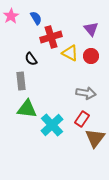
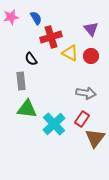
pink star: moved 1 px down; rotated 21 degrees clockwise
cyan cross: moved 2 px right, 1 px up
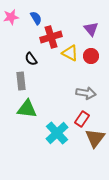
cyan cross: moved 3 px right, 9 px down
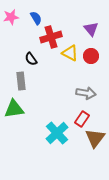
green triangle: moved 13 px left; rotated 15 degrees counterclockwise
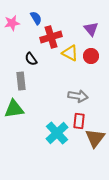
pink star: moved 1 px right, 6 px down
gray arrow: moved 8 px left, 3 px down
red rectangle: moved 3 px left, 2 px down; rotated 28 degrees counterclockwise
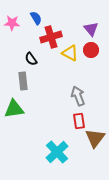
pink star: rotated 14 degrees clockwise
red circle: moved 6 px up
gray rectangle: moved 2 px right
gray arrow: rotated 120 degrees counterclockwise
red rectangle: rotated 14 degrees counterclockwise
cyan cross: moved 19 px down
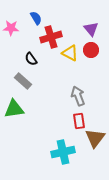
pink star: moved 1 px left, 5 px down
gray rectangle: rotated 42 degrees counterclockwise
cyan cross: moved 6 px right; rotated 30 degrees clockwise
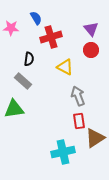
yellow triangle: moved 5 px left, 14 px down
black semicircle: moved 2 px left; rotated 136 degrees counterclockwise
brown triangle: rotated 20 degrees clockwise
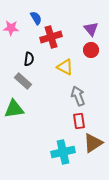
brown triangle: moved 2 px left, 5 px down
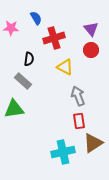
red cross: moved 3 px right, 1 px down
